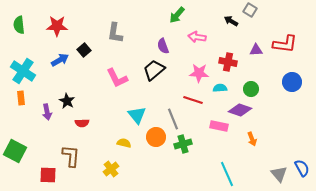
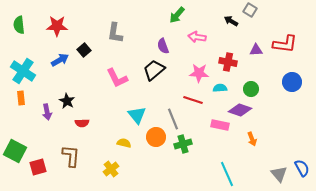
pink rectangle: moved 1 px right, 1 px up
red square: moved 10 px left, 8 px up; rotated 18 degrees counterclockwise
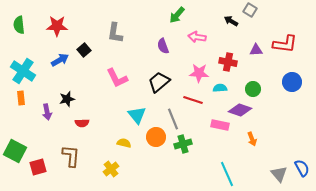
black trapezoid: moved 5 px right, 12 px down
green circle: moved 2 px right
black star: moved 2 px up; rotated 28 degrees clockwise
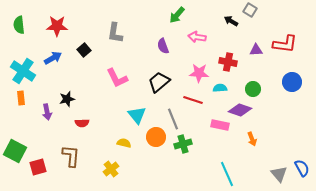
blue arrow: moved 7 px left, 2 px up
